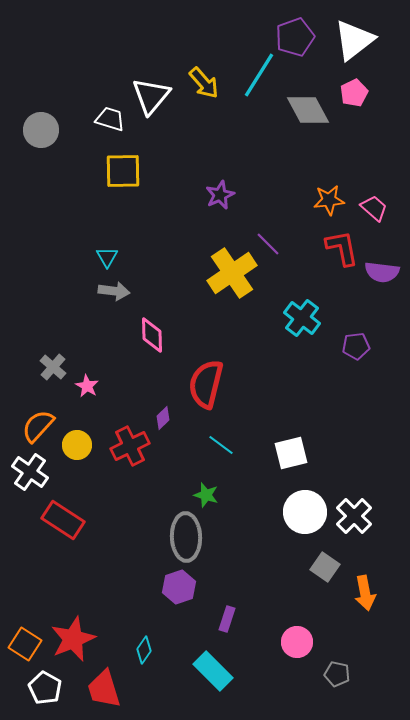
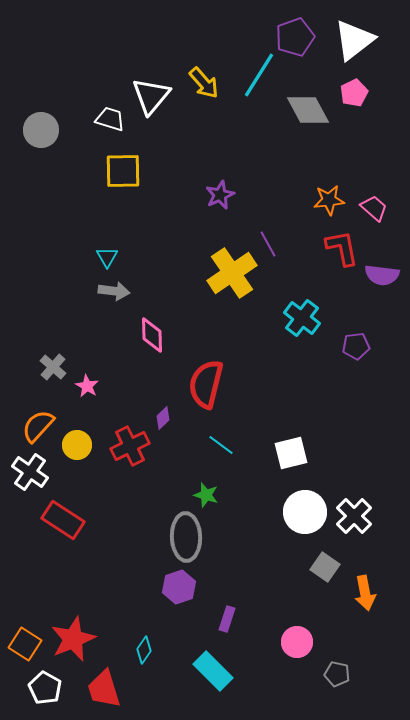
purple line at (268, 244): rotated 16 degrees clockwise
purple semicircle at (382, 272): moved 3 px down
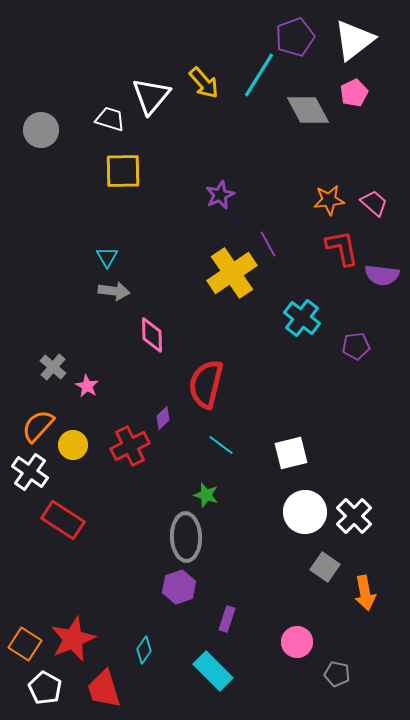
pink trapezoid at (374, 208): moved 5 px up
yellow circle at (77, 445): moved 4 px left
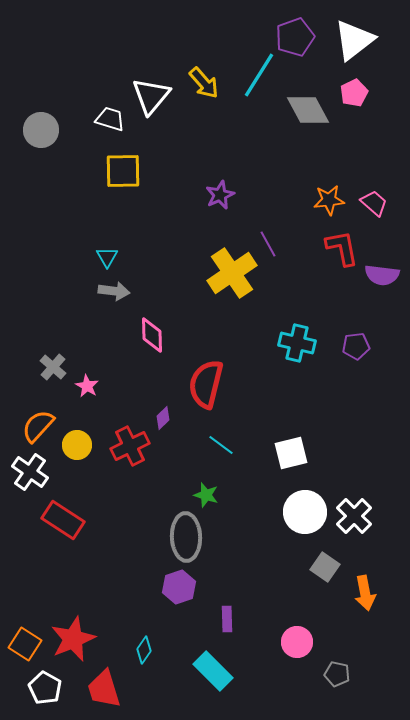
cyan cross at (302, 318): moved 5 px left, 25 px down; rotated 24 degrees counterclockwise
yellow circle at (73, 445): moved 4 px right
purple rectangle at (227, 619): rotated 20 degrees counterclockwise
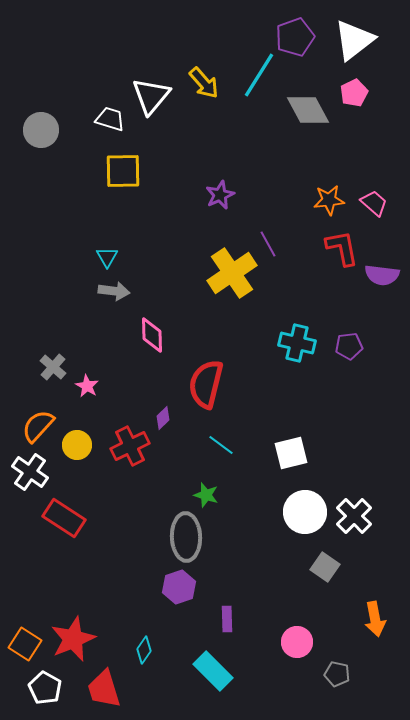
purple pentagon at (356, 346): moved 7 px left
red rectangle at (63, 520): moved 1 px right, 2 px up
orange arrow at (365, 593): moved 10 px right, 26 px down
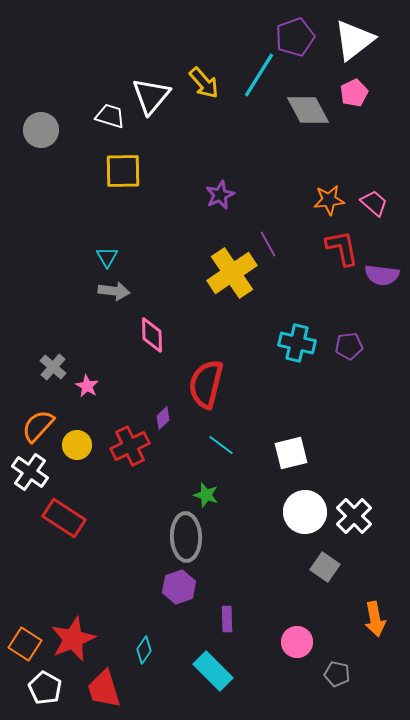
white trapezoid at (110, 119): moved 3 px up
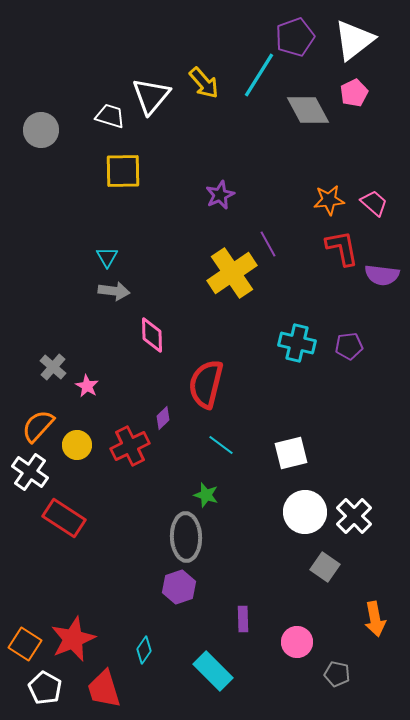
purple rectangle at (227, 619): moved 16 px right
